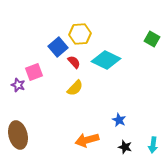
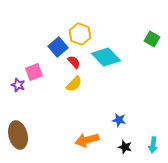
yellow hexagon: rotated 25 degrees clockwise
cyan diamond: moved 3 px up; rotated 20 degrees clockwise
yellow semicircle: moved 1 px left, 4 px up
blue star: rotated 16 degrees counterclockwise
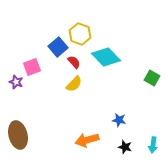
green square: moved 39 px down
pink square: moved 2 px left, 5 px up
purple star: moved 2 px left, 3 px up
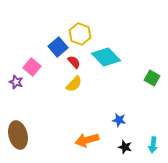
pink square: rotated 30 degrees counterclockwise
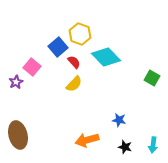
purple star: rotated 24 degrees clockwise
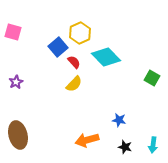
yellow hexagon: moved 1 px up; rotated 15 degrees clockwise
pink square: moved 19 px left, 35 px up; rotated 24 degrees counterclockwise
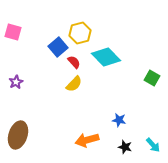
yellow hexagon: rotated 10 degrees clockwise
brown ellipse: rotated 32 degrees clockwise
cyan arrow: rotated 49 degrees counterclockwise
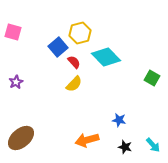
brown ellipse: moved 3 px right, 3 px down; rotated 32 degrees clockwise
